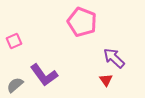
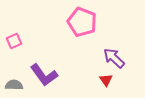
gray semicircle: moved 1 px left; rotated 42 degrees clockwise
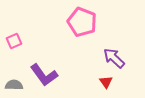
red triangle: moved 2 px down
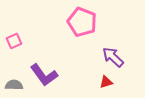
purple arrow: moved 1 px left, 1 px up
red triangle: rotated 48 degrees clockwise
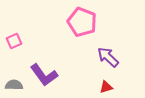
purple arrow: moved 5 px left
red triangle: moved 5 px down
